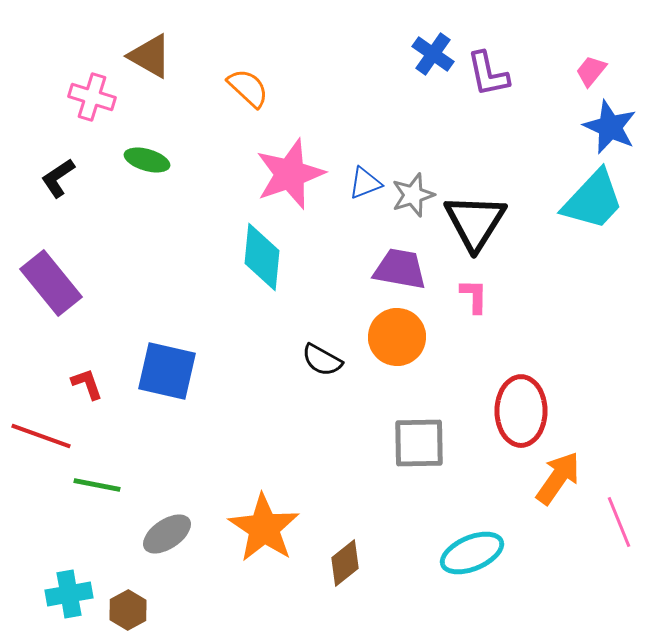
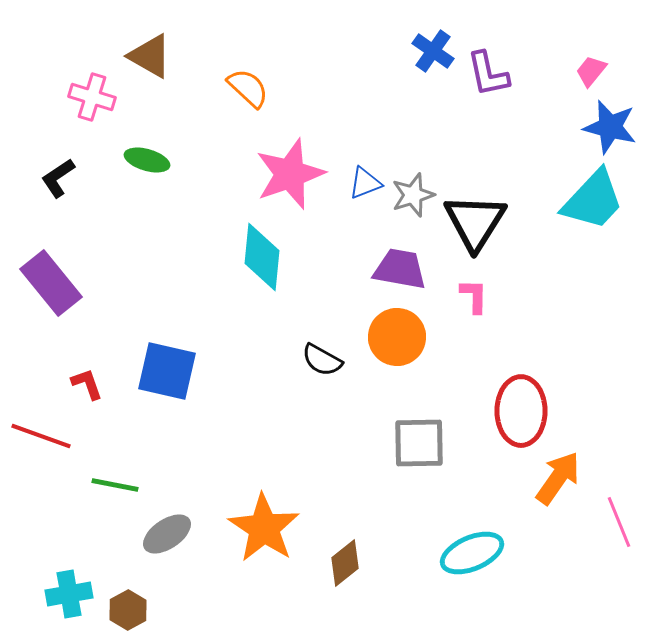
blue cross: moved 3 px up
blue star: rotated 10 degrees counterclockwise
green line: moved 18 px right
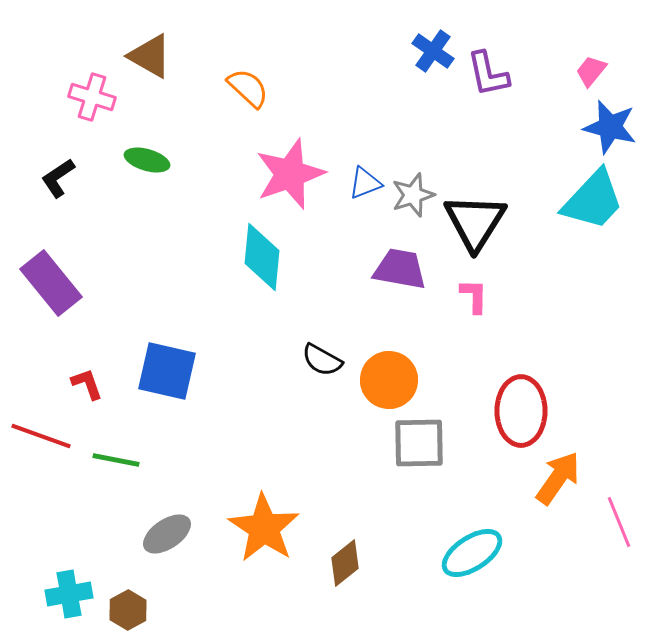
orange circle: moved 8 px left, 43 px down
green line: moved 1 px right, 25 px up
cyan ellipse: rotated 10 degrees counterclockwise
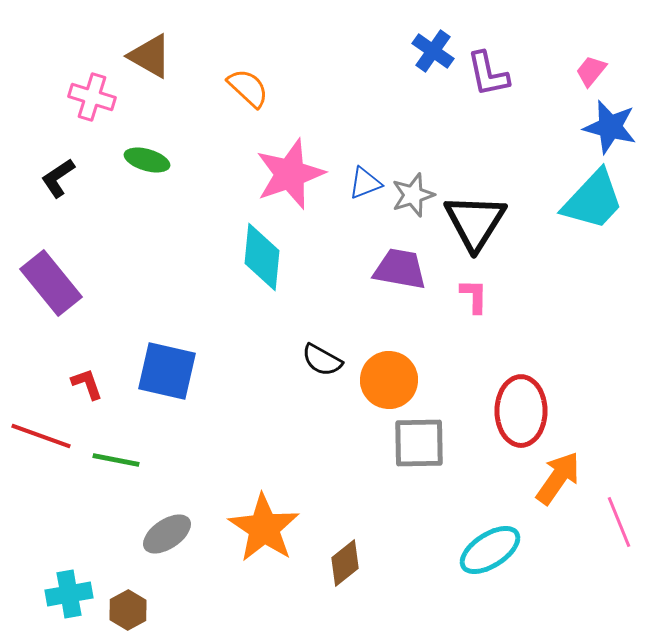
cyan ellipse: moved 18 px right, 3 px up
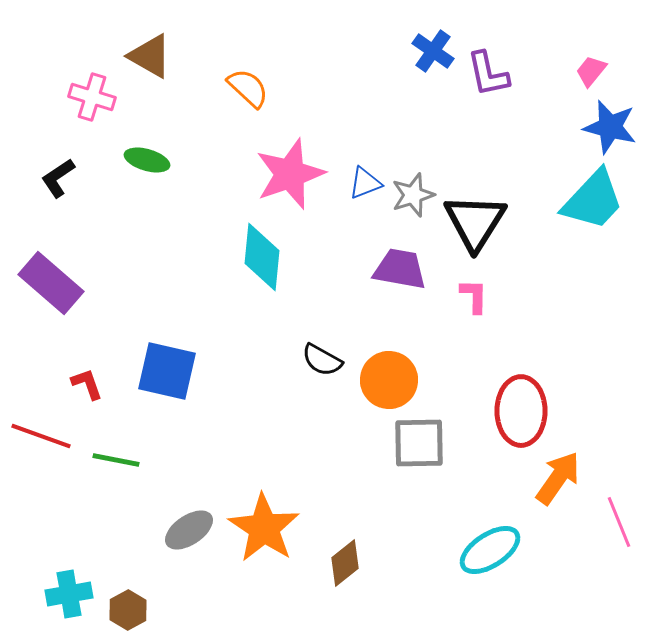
purple rectangle: rotated 10 degrees counterclockwise
gray ellipse: moved 22 px right, 4 px up
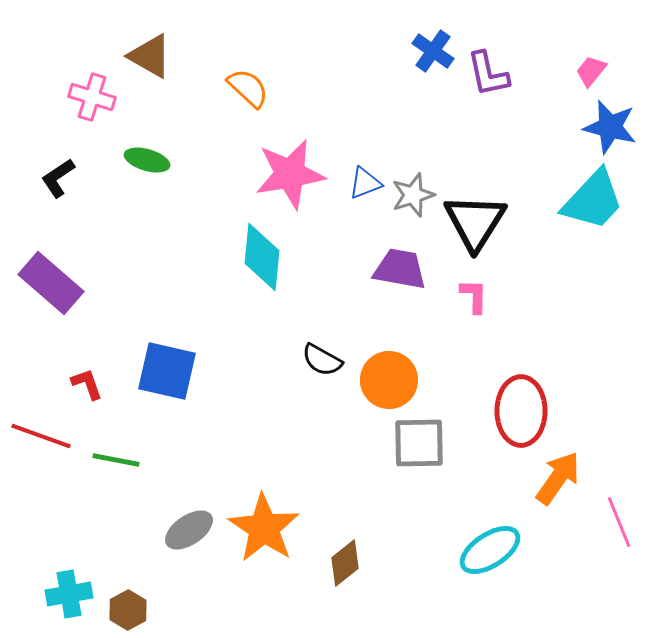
pink star: rotated 10 degrees clockwise
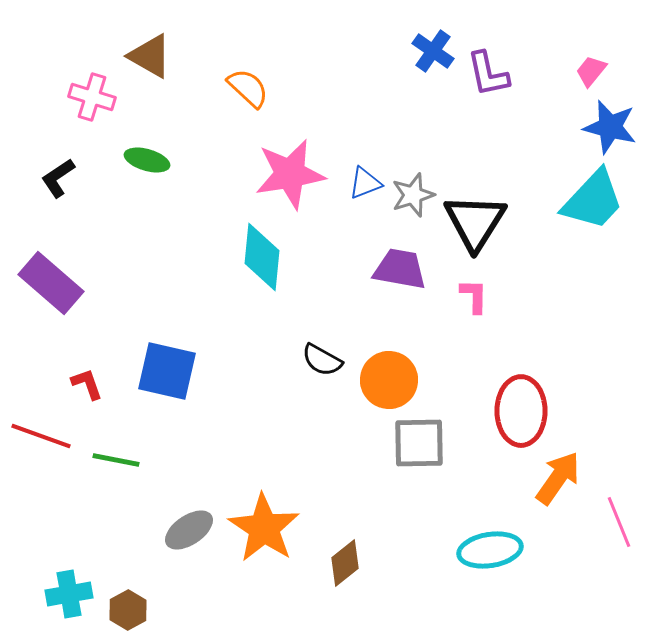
cyan ellipse: rotated 24 degrees clockwise
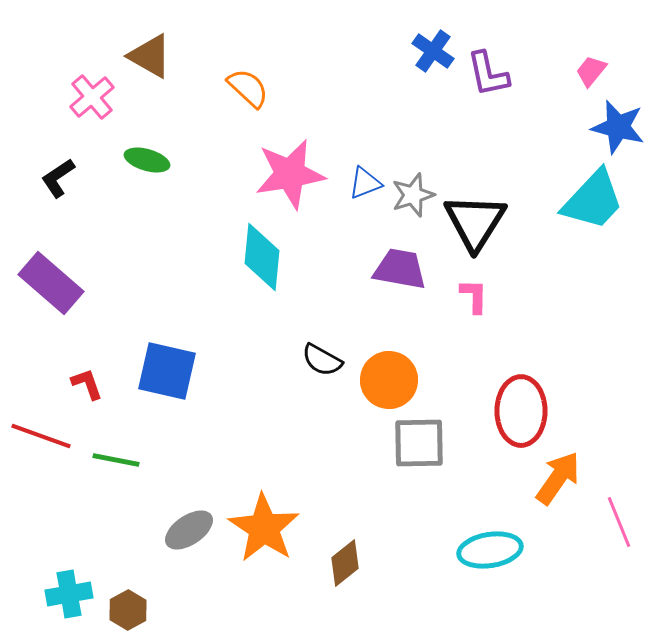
pink cross: rotated 33 degrees clockwise
blue star: moved 8 px right
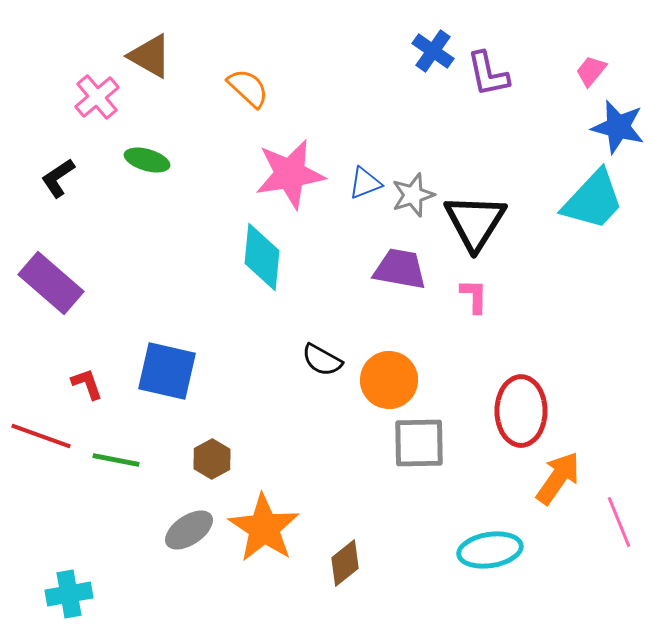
pink cross: moved 5 px right
brown hexagon: moved 84 px right, 151 px up
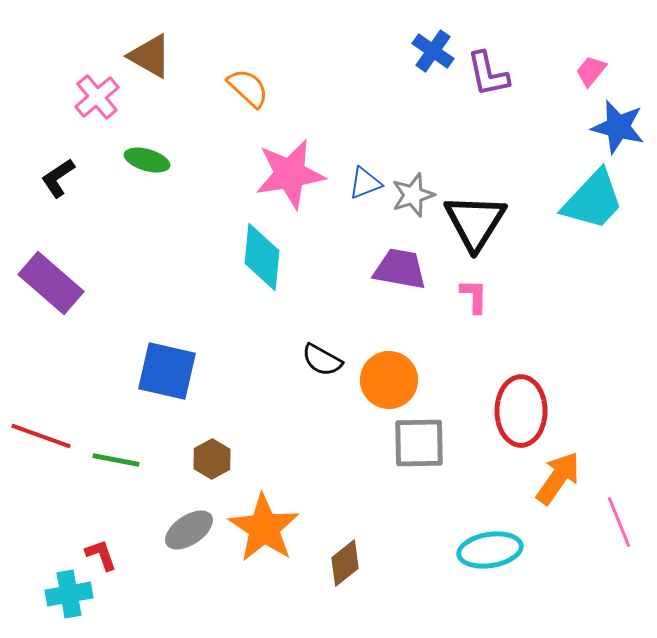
red L-shape: moved 14 px right, 171 px down
